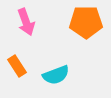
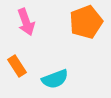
orange pentagon: rotated 20 degrees counterclockwise
cyan semicircle: moved 1 px left, 4 px down
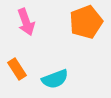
orange rectangle: moved 3 px down
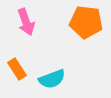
orange pentagon: rotated 28 degrees clockwise
cyan semicircle: moved 3 px left
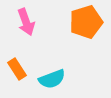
orange pentagon: rotated 24 degrees counterclockwise
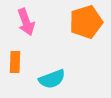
orange rectangle: moved 2 px left, 7 px up; rotated 35 degrees clockwise
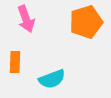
pink arrow: moved 3 px up
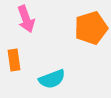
orange pentagon: moved 5 px right, 6 px down
orange rectangle: moved 1 px left, 2 px up; rotated 10 degrees counterclockwise
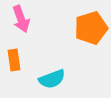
pink arrow: moved 5 px left
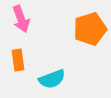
orange pentagon: moved 1 px left, 1 px down
orange rectangle: moved 4 px right
